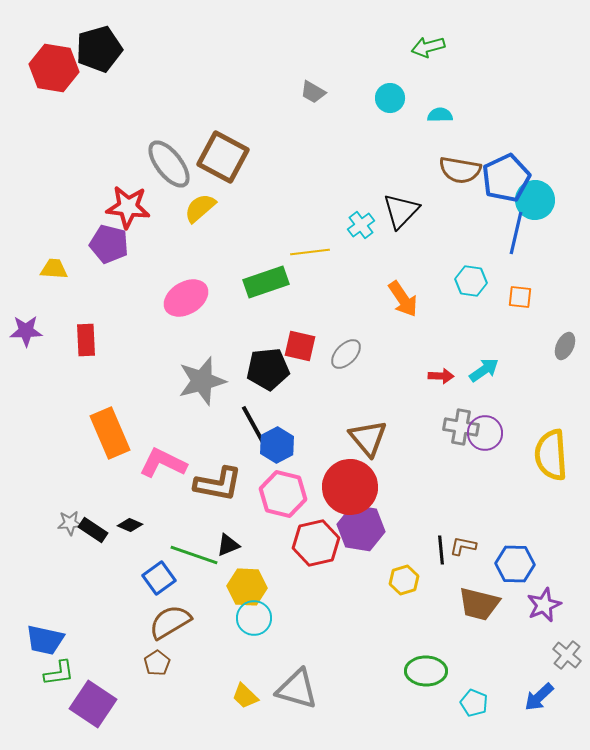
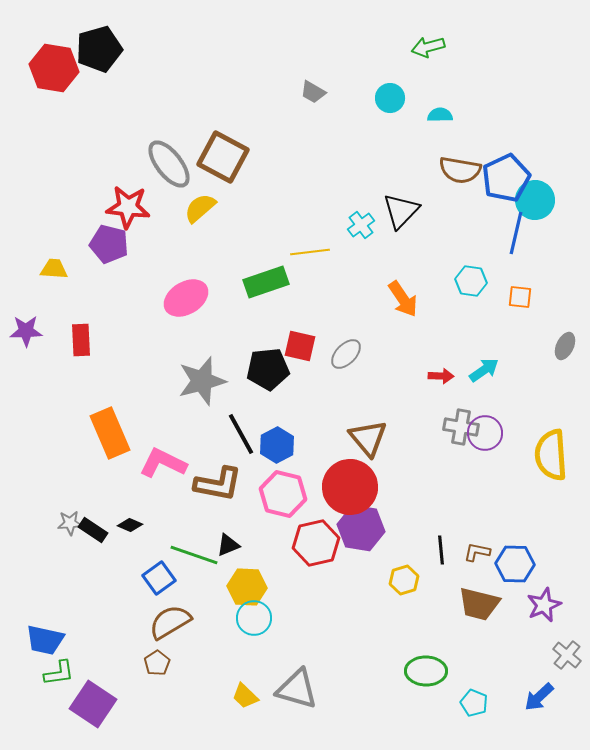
red rectangle at (86, 340): moved 5 px left
black line at (254, 426): moved 13 px left, 8 px down
brown L-shape at (463, 546): moved 14 px right, 6 px down
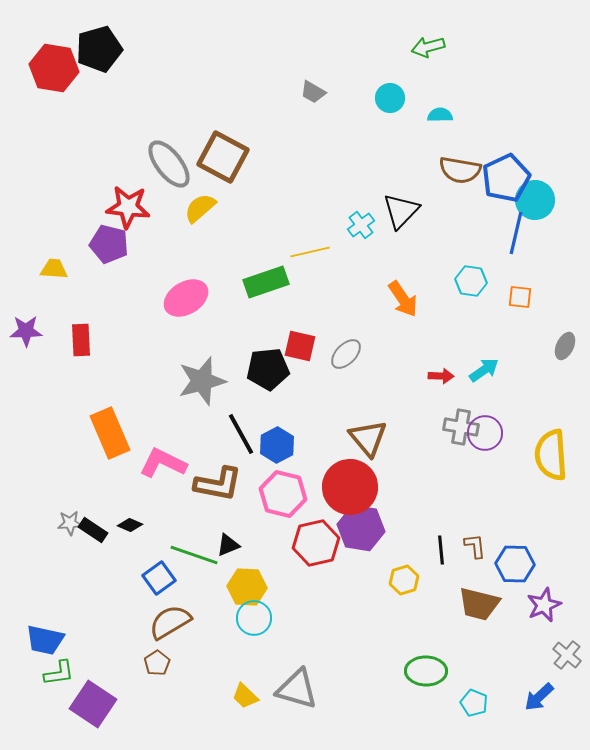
yellow line at (310, 252): rotated 6 degrees counterclockwise
brown L-shape at (477, 552): moved 2 px left, 6 px up; rotated 72 degrees clockwise
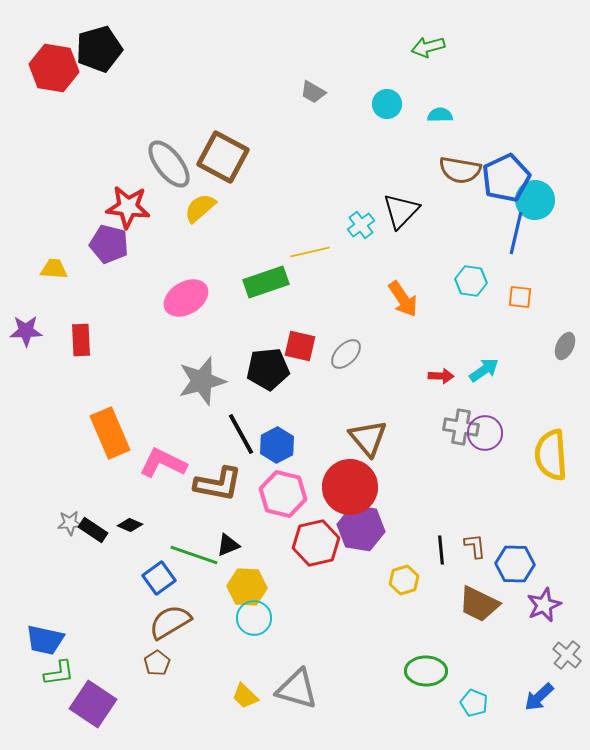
cyan circle at (390, 98): moved 3 px left, 6 px down
brown trapezoid at (479, 604): rotated 12 degrees clockwise
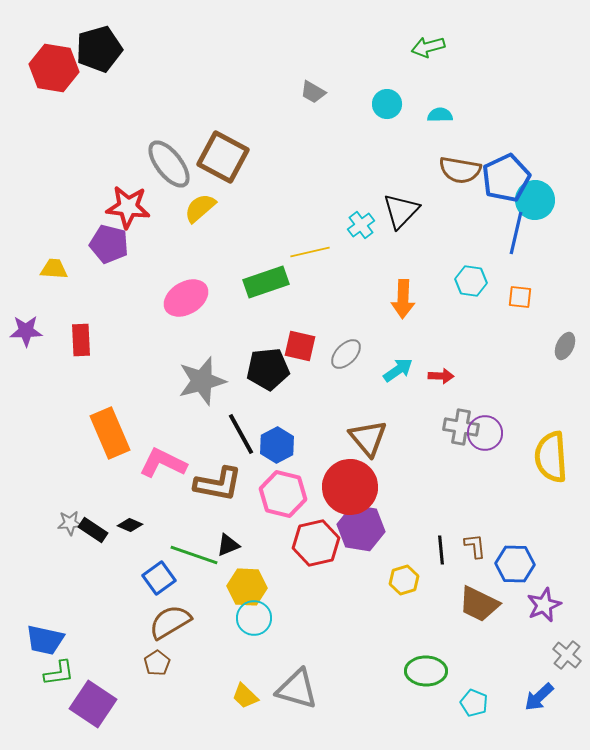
orange arrow at (403, 299): rotated 36 degrees clockwise
cyan arrow at (484, 370): moved 86 px left
yellow semicircle at (551, 455): moved 2 px down
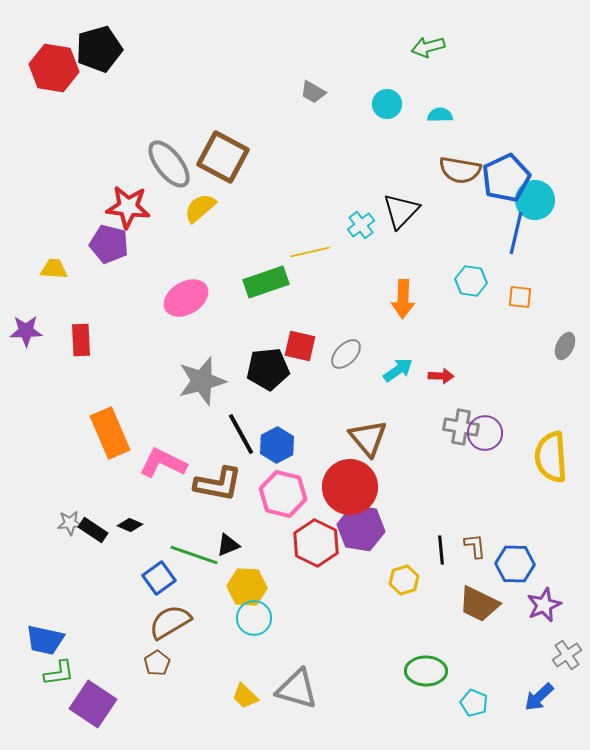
red hexagon at (316, 543): rotated 21 degrees counterclockwise
gray cross at (567, 655): rotated 16 degrees clockwise
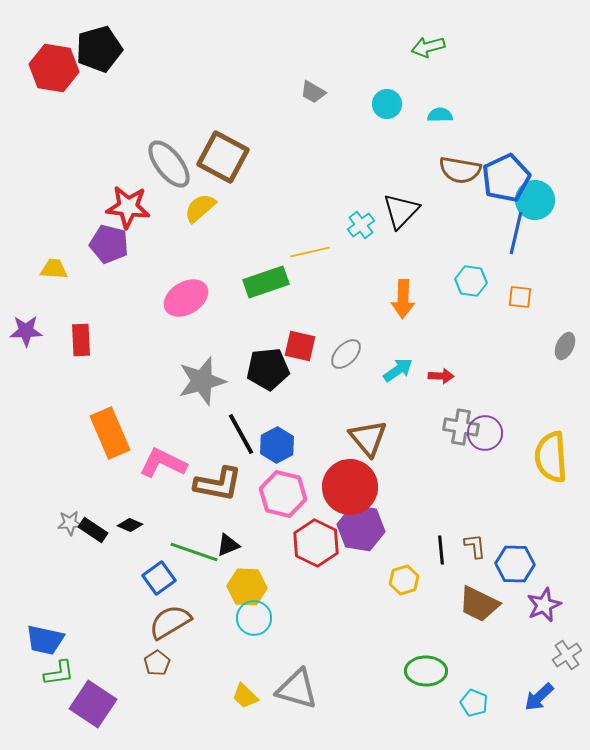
green line at (194, 555): moved 3 px up
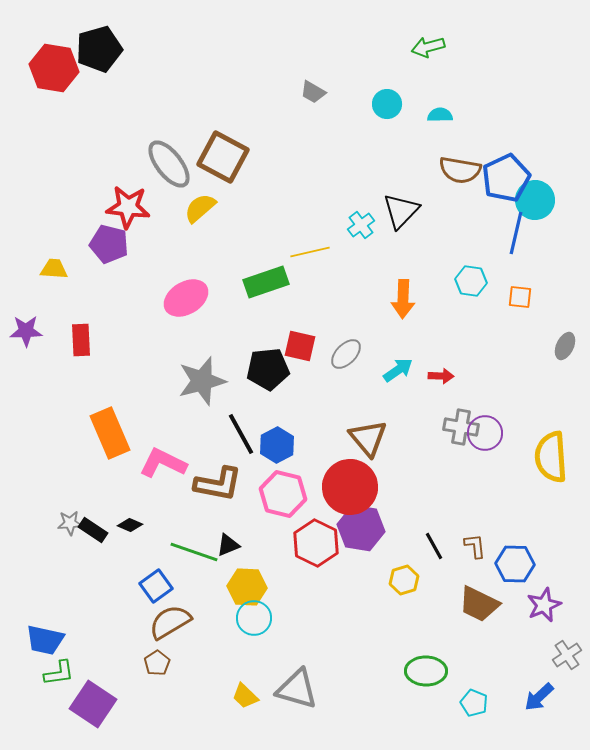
black line at (441, 550): moved 7 px left, 4 px up; rotated 24 degrees counterclockwise
blue square at (159, 578): moved 3 px left, 8 px down
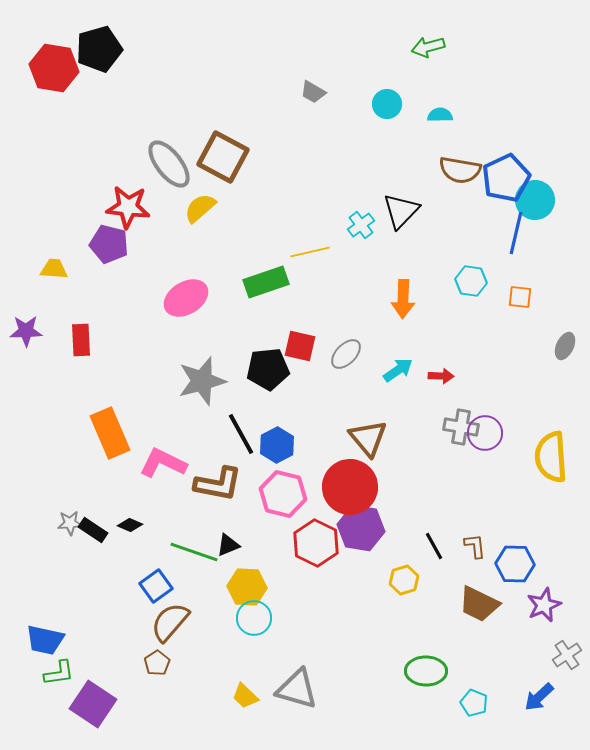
brown semicircle at (170, 622): rotated 18 degrees counterclockwise
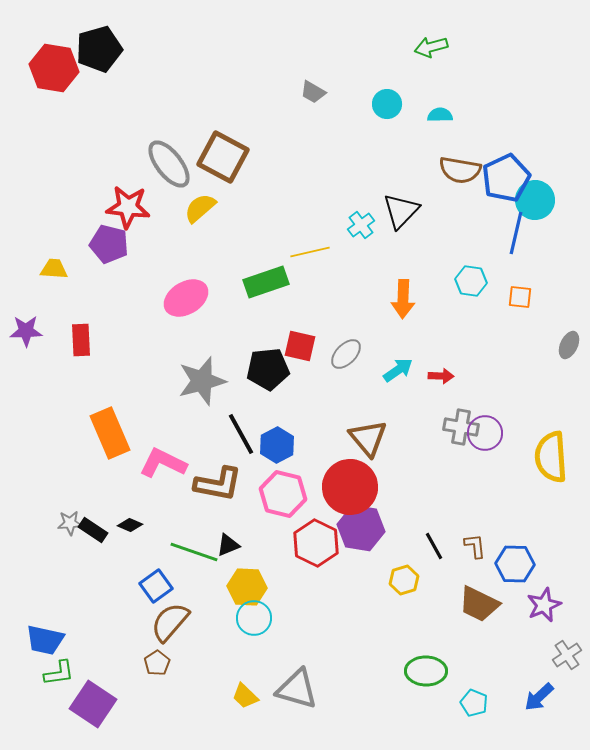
green arrow at (428, 47): moved 3 px right
gray ellipse at (565, 346): moved 4 px right, 1 px up
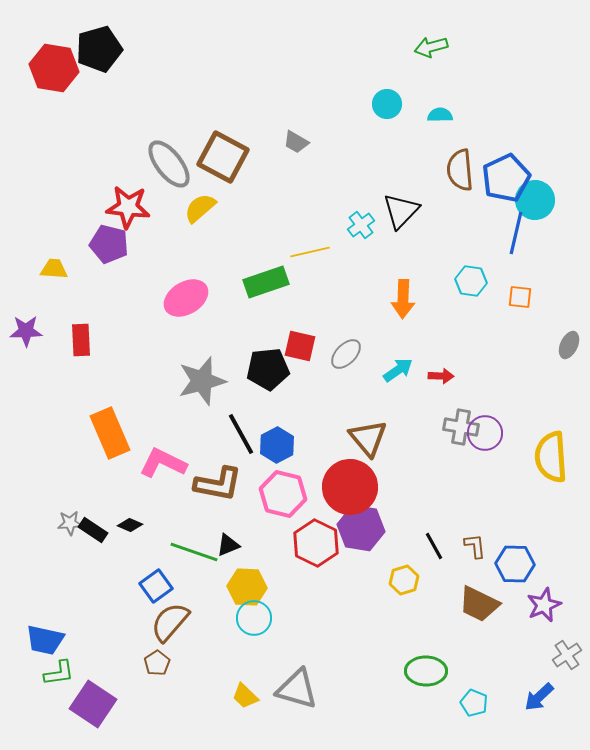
gray trapezoid at (313, 92): moved 17 px left, 50 px down
brown semicircle at (460, 170): rotated 75 degrees clockwise
